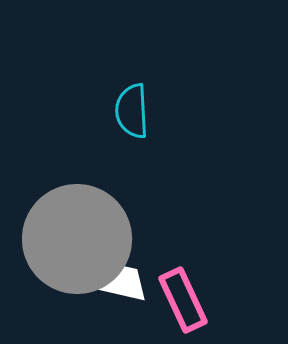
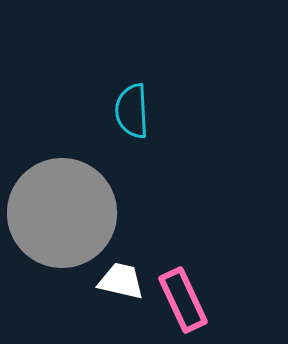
gray circle: moved 15 px left, 26 px up
white trapezoid: moved 3 px left, 2 px up
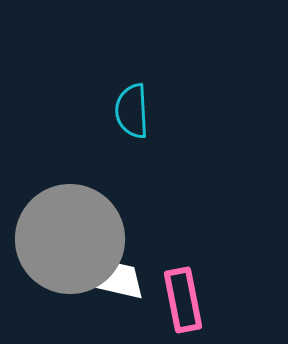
gray circle: moved 8 px right, 26 px down
pink rectangle: rotated 14 degrees clockwise
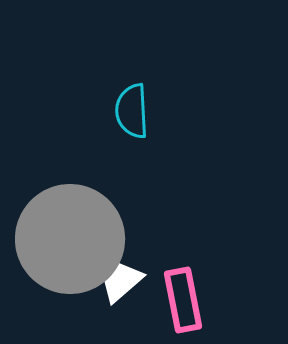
white trapezoid: rotated 54 degrees counterclockwise
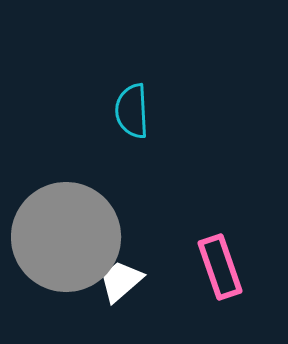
gray circle: moved 4 px left, 2 px up
pink rectangle: moved 37 px right, 33 px up; rotated 8 degrees counterclockwise
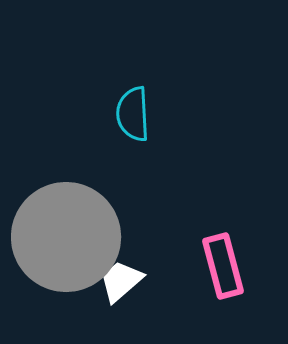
cyan semicircle: moved 1 px right, 3 px down
pink rectangle: moved 3 px right, 1 px up; rotated 4 degrees clockwise
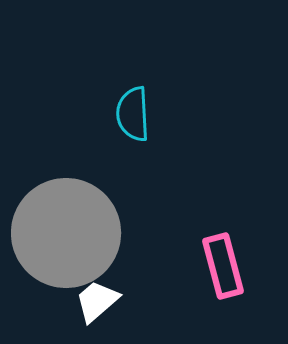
gray circle: moved 4 px up
white trapezoid: moved 24 px left, 20 px down
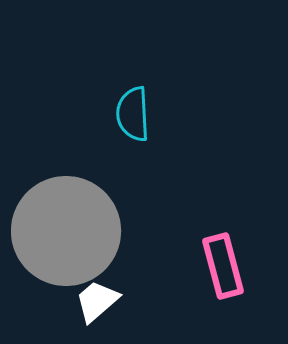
gray circle: moved 2 px up
